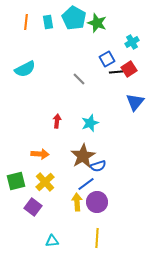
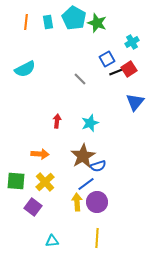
black line: rotated 16 degrees counterclockwise
gray line: moved 1 px right
green square: rotated 18 degrees clockwise
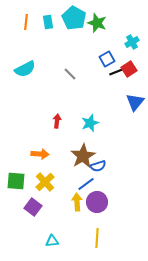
gray line: moved 10 px left, 5 px up
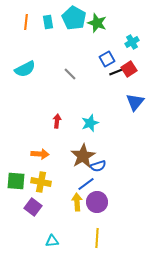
yellow cross: moved 4 px left; rotated 36 degrees counterclockwise
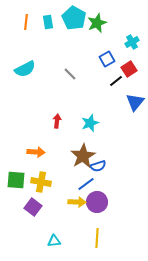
green star: rotated 30 degrees clockwise
black line: moved 9 px down; rotated 16 degrees counterclockwise
orange arrow: moved 4 px left, 2 px up
green square: moved 1 px up
yellow arrow: rotated 96 degrees clockwise
cyan triangle: moved 2 px right
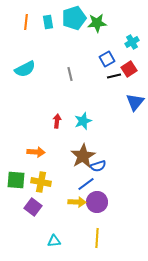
cyan pentagon: rotated 25 degrees clockwise
green star: rotated 18 degrees clockwise
gray line: rotated 32 degrees clockwise
black line: moved 2 px left, 5 px up; rotated 24 degrees clockwise
cyan star: moved 7 px left, 2 px up
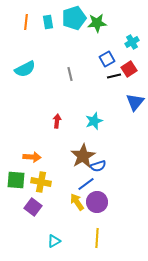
cyan star: moved 11 px right
orange arrow: moved 4 px left, 5 px down
yellow arrow: rotated 126 degrees counterclockwise
cyan triangle: rotated 24 degrees counterclockwise
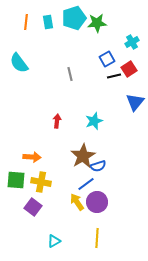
cyan semicircle: moved 6 px left, 6 px up; rotated 80 degrees clockwise
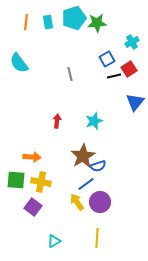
purple circle: moved 3 px right
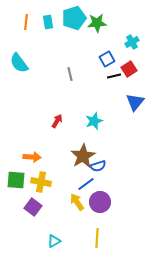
red arrow: rotated 24 degrees clockwise
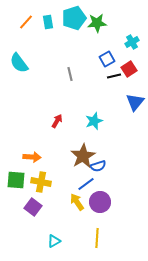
orange line: rotated 35 degrees clockwise
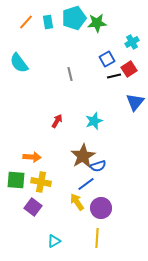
purple circle: moved 1 px right, 6 px down
